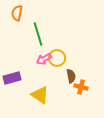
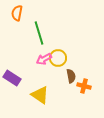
green line: moved 1 px right, 1 px up
yellow circle: moved 1 px right
purple rectangle: rotated 48 degrees clockwise
orange cross: moved 3 px right, 1 px up
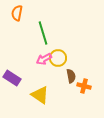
green line: moved 4 px right
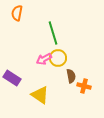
green line: moved 10 px right
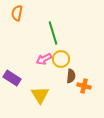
yellow circle: moved 3 px right, 1 px down
brown semicircle: rotated 16 degrees clockwise
yellow triangle: rotated 24 degrees clockwise
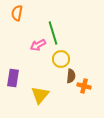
pink arrow: moved 6 px left, 14 px up
purple rectangle: moved 1 px right; rotated 66 degrees clockwise
yellow triangle: rotated 12 degrees clockwise
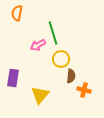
orange cross: moved 4 px down
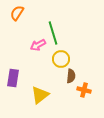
orange semicircle: rotated 21 degrees clockwise
yellow triangle: rotated 12 degrees clockwise
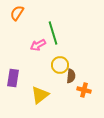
yellow circle: moved 1 px left, 6 px down
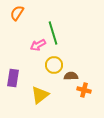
yellow circle: moved 6 px left
brown semicircle: rotated 96 degrees counterclockwise
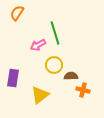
green line: moved 2 px right
orange cross: moved 1 px left
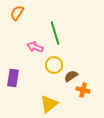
pink arrow: moved 3 px left, 2 px down; rotated 49 degrees clockwise
brown semicircle: rotated 32 degrees counterclockwise
yellow triangle: moved 9 px right, 9 px down
